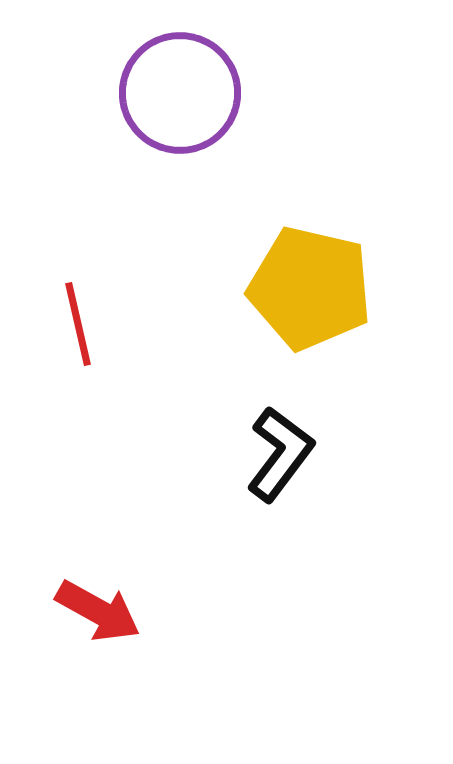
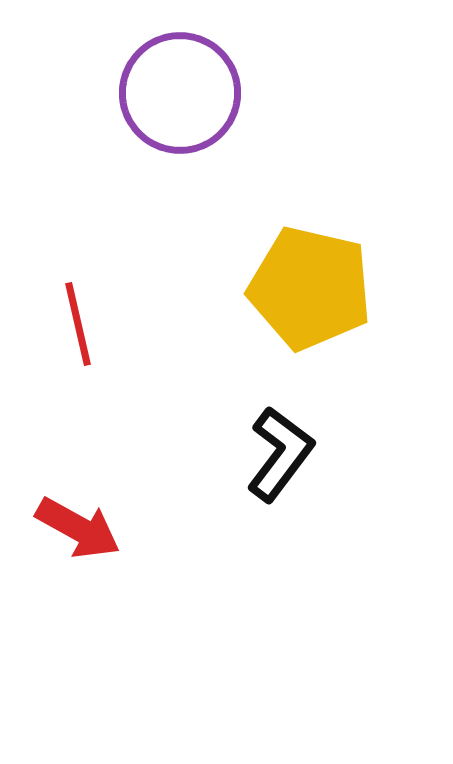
red arrow: moved 20 px left, 83 px up
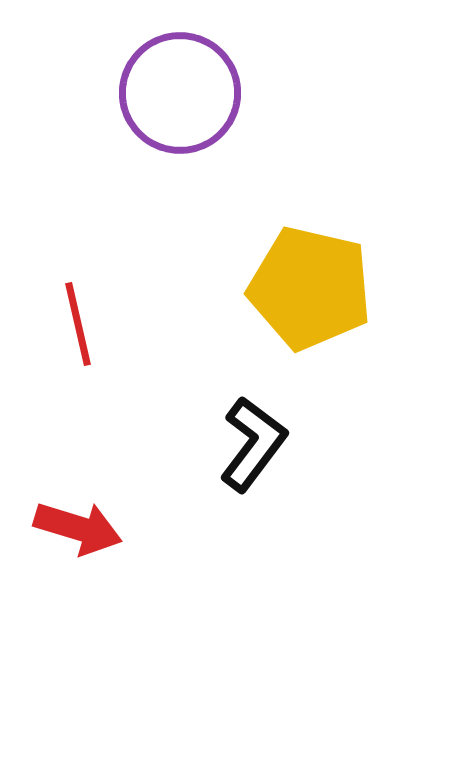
black L-shape: moved 27 px left, 10 px up
red arrow: rotated 12 degrees counterclockwise
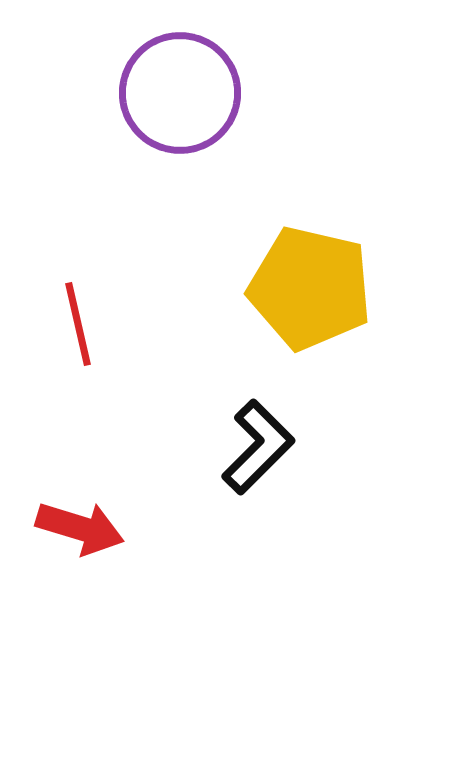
black L-shape: moved 5 px right, 3 px down; rotated 8 degrees clockwise
red arrow: moved 2 px right
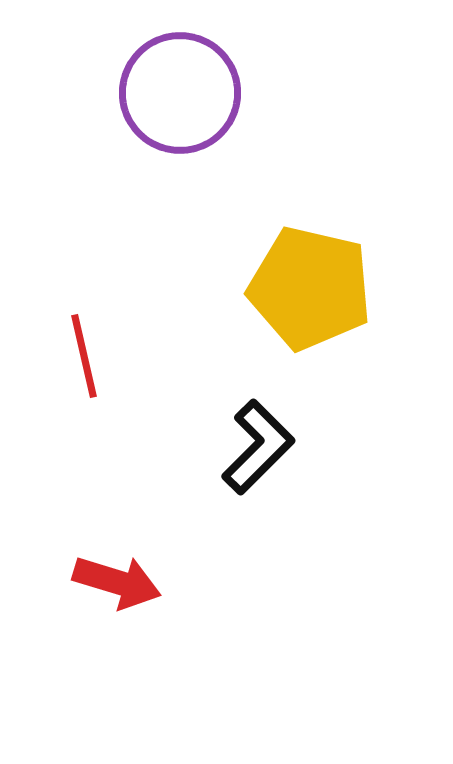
red line: moved 6 px right, 32 px down
red arrow: moved 37 px right, 54 px down
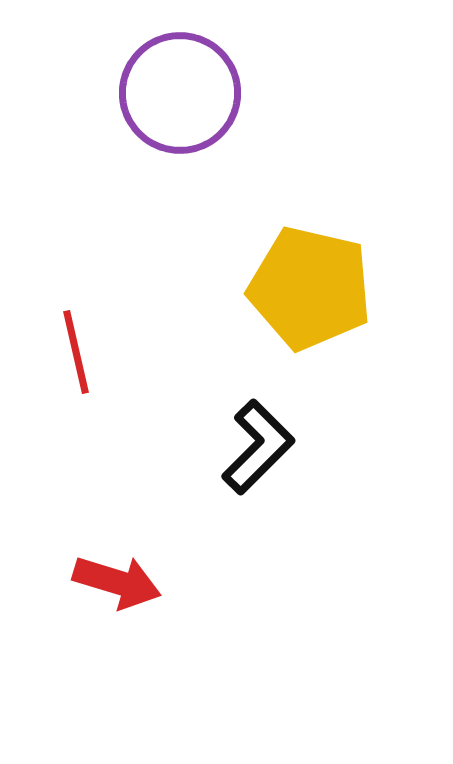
red line: moved 8 px left, 4 px up
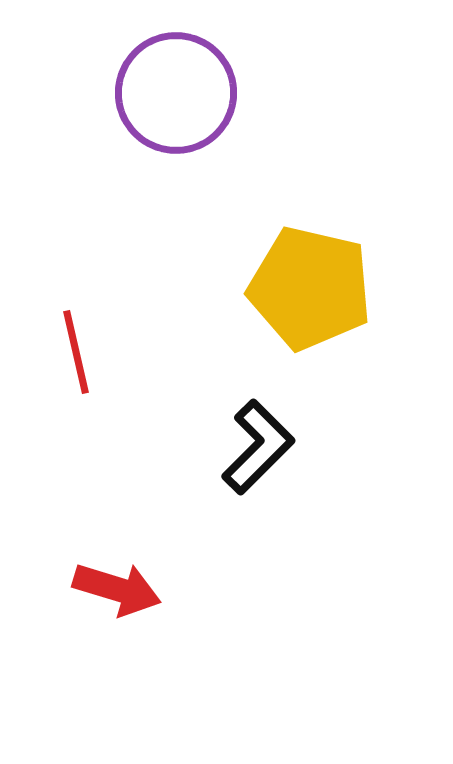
purple circle: moved 4 px left
red arrow: moved 7 px down
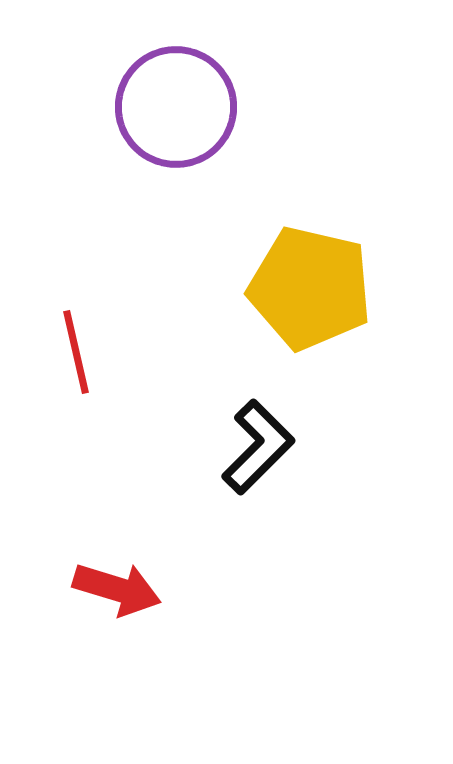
purple circle: moved 14 px down
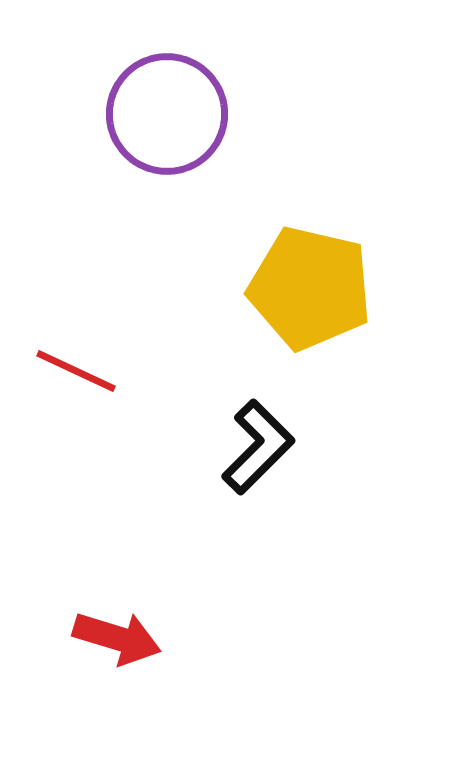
purple circle: moved 9 px left, 7 px down
red line: moved 19 px down; rotated 52 degrees counterclockwise
red arrow: moved 49 px down
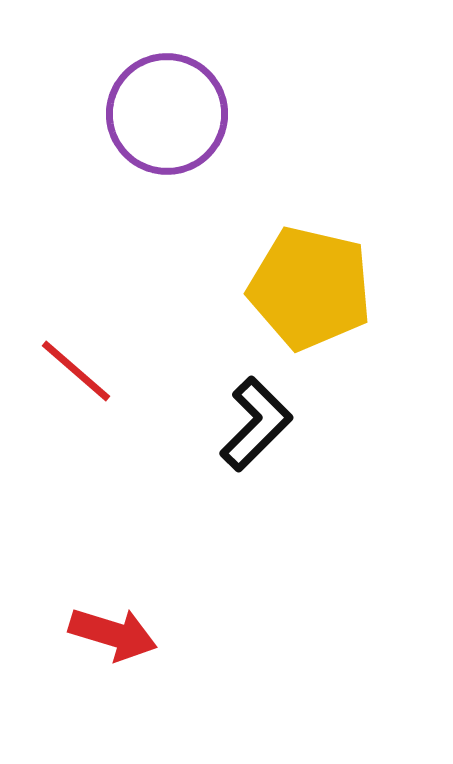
red line: rotated 16 degrees clockwise
black L-shape: moved 2 px left, 23 px up
red arrow: moved 4 px left, 4 px up
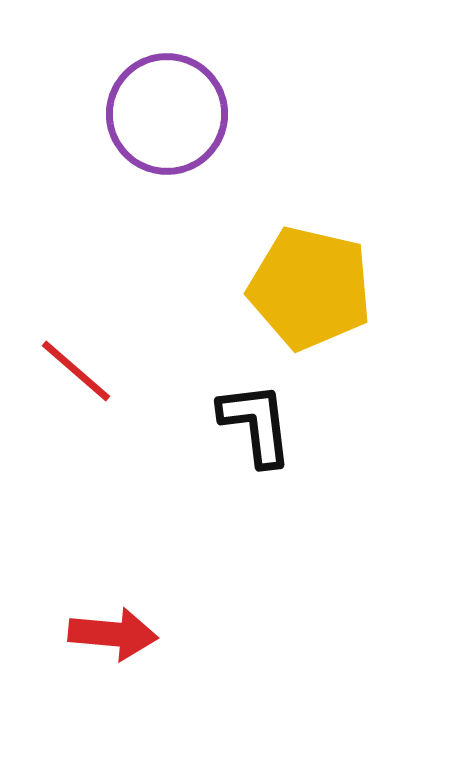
black L-shape: rotated 52 degrees counterclockwise
red arrow: rotated 12 degrees counterclockwise
